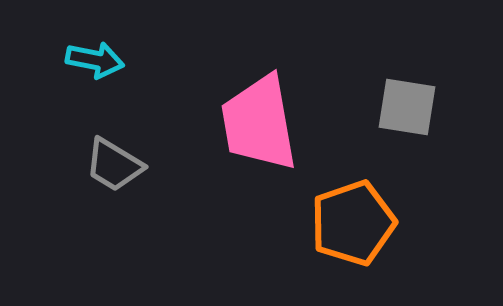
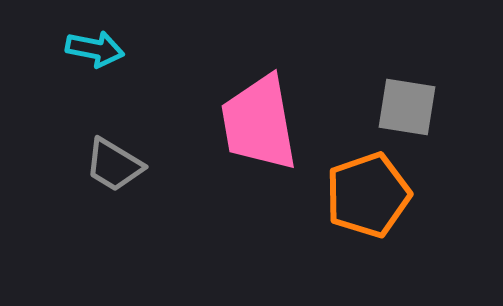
cyan arrow: moved 11 px up
orange pentagon: moved 15 px right, 28 px up
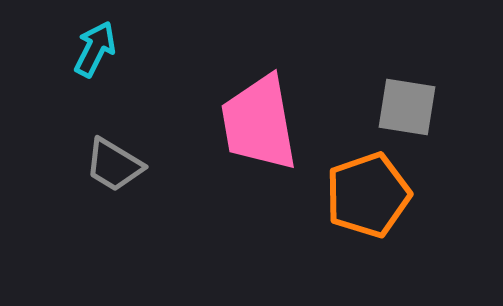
cyan arrow: rotated 74 degrees counterclockwise
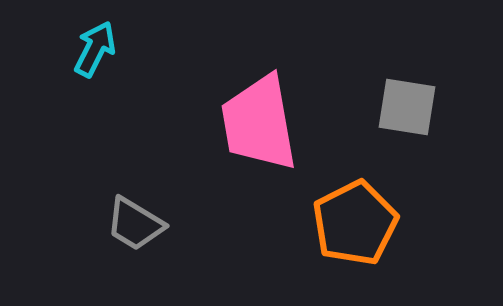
gray trapezoid: moved 21 px right, 59 px down
orange pentagon: moved 13 px left, 28 px down; rotated 8 degrees counterclockwise
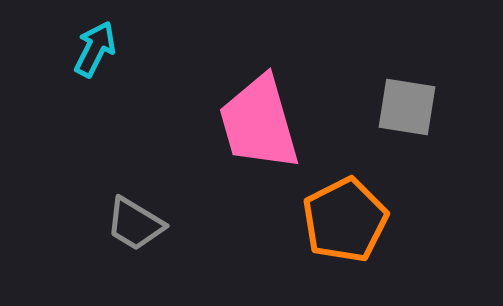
pink trapezoid: rotated 6 degrees counterclockwise
orange pentagon: moved 10 px left, 3 px up
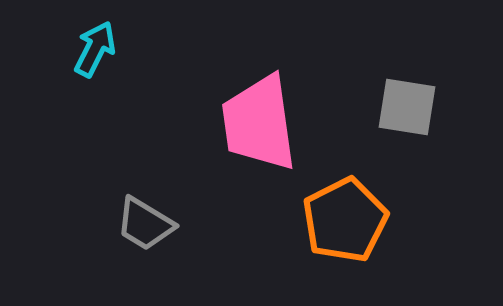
pink trapezoid: rotated 8 degrees clockwise
gray trapezoid: moved 10 px right
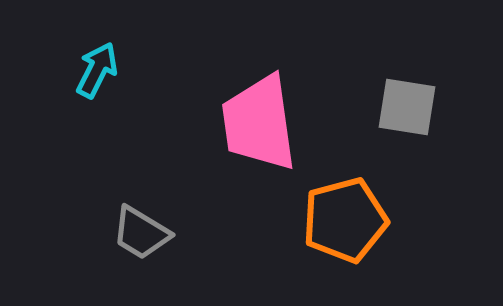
cyan arrow: moved 2 px right, 21 px down
orange pentagon: rotated 12 degrees clockwise
gray trapezoid: moved 4 px left, 9 px down
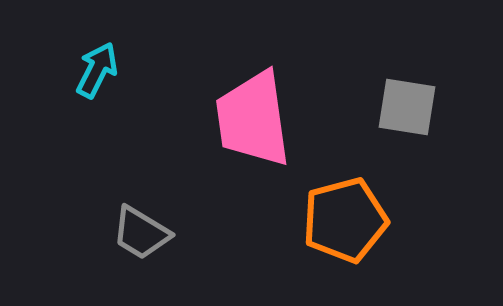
pink trapezoid: moved 6 px left, 4 px up
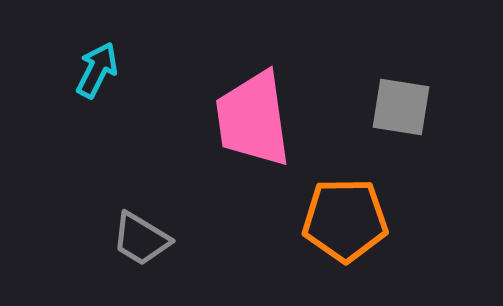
gray square: moved 6 px left
orange pentagon: rotated 14 degrees clockwise
gray trapezoid: moved 6 px down
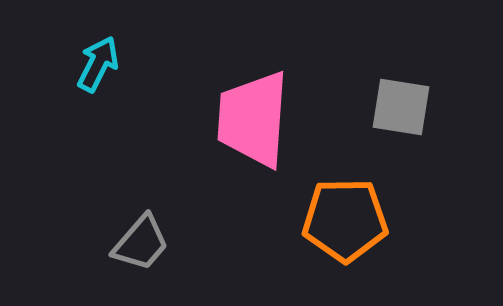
cyan arrow: moved 1 px right, 6 px up
pink trapezoid: rotated 12 degrees clockwise
gray trapezoid: moved 4 px down; rotated 80 degrees counterclockwise
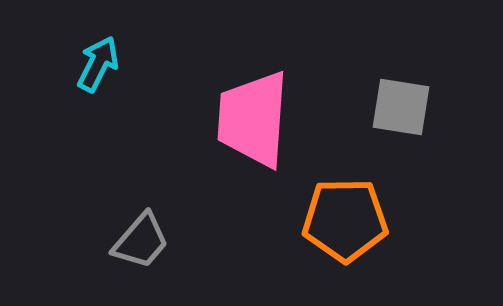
gray trapezoid: moved 2 px up
